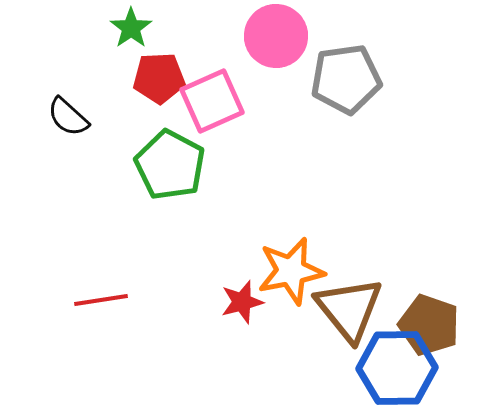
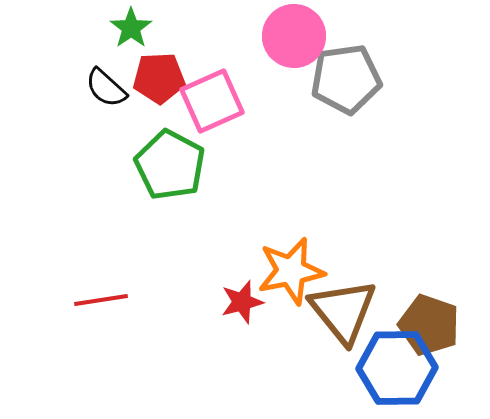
pink circle: moved 18 px right
black semicircle: moved 38 px right, 29 px up
brown triangle: moved 6 px left, 2 px down
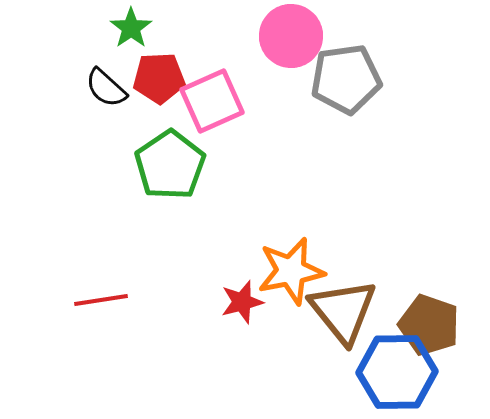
pink circle: moved 3 px left
green pentagon: rotated 10 degrees clockwise
blue hexagon: moved 4 px down
